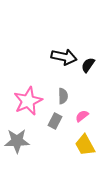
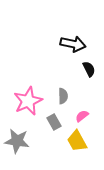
black arrow: moved 9 px right, 13 px up
black semicircle: moved 1 px right, 4 px down; rotated 119 degrees clockwise
gray rectangle: moved 1 px left, 1 px down; rotated 56 degrees counterclockwise
gray star: rotated 10 degrees clockwise
yellow trapezoid: moved 8 px left, 4 px up
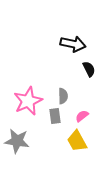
gray rectangle: moved 1 px right, 6 px up; rotated 21 degrees clockwise
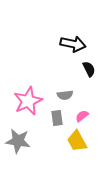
gray semicircle: moved 2 px right, 1 px up; rotated 84 degrees clockwise
gray rectangle: moved 2 px right, 2 px down
gray star: moved 1 px right
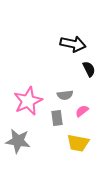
pink semicircle: moved 5 px up
yellow trapezoid: moved 1 px right, 2 px down; rotated 50 degrees counterclockwise
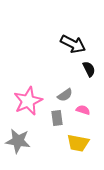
black arrow: rotated 15 degrees clockwise
gray semicircle: rotated 28 degrees counterclockwise
pink semicircle: moved 1 px right, 1 px up; rotated 56 degrees clockwise
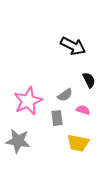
black arrow: moved 2 px down
black semicircle: moved 11 px down
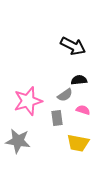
black semicircle: moved 10 px left; rotated 70 degrees counterclockwise
pink star: rotated 8 degrees clockwise
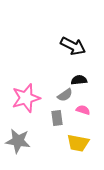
pink star: moved 2 px left, 3 px up
